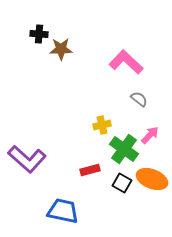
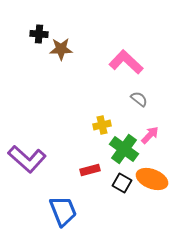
blue trapezoid: rotated 56 degrees clockwise
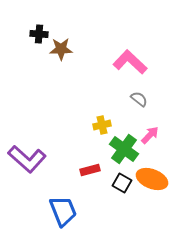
pink L-shape: moved 4 px right
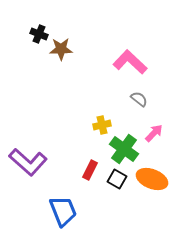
black cross: rotated 18 degrees clockwise
pink arrow: moved 4 px right, 2 px up
purple L-shape: moved 1 px right, 3 px down
red rectangle: rotated 48 degrees counterclockwise
black square: moved 5 px left, 4 px up
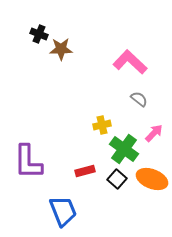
purple L-shape: rotated 48 degrees clockwise
red rectangle: moved 5 px left, 1 px down; rotated 48 degrees clockwise
black square: rotated 12 degrees clockwise
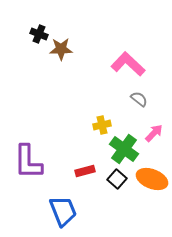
pink L-shape: moved 2 px left, 2 px down
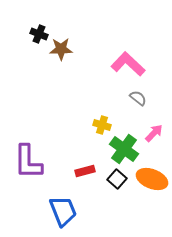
gray semicircle: moved 1 px left, 1 px up
yellow cross: rotated 30 degrees clockwise
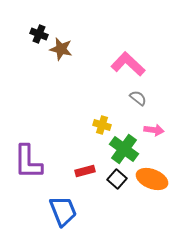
brown star: rotated 15 degrees clockwise
pink arrow: moved 3 px up; rotated 54 degrees clockwise
